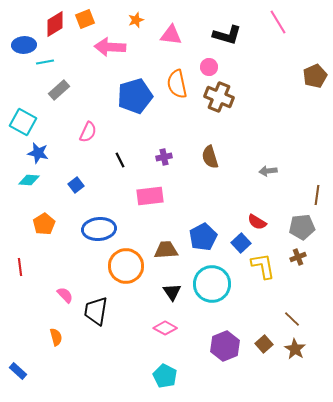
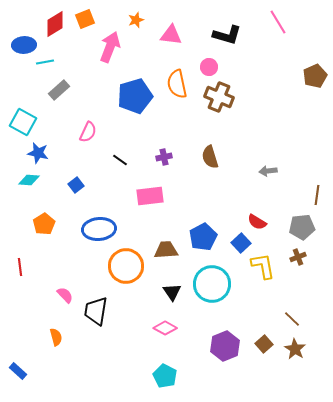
pink arrow at (110, 47): rotated 108 degrees clockwise
black line at (120, 160): rotated 28 degrees counterclockwise
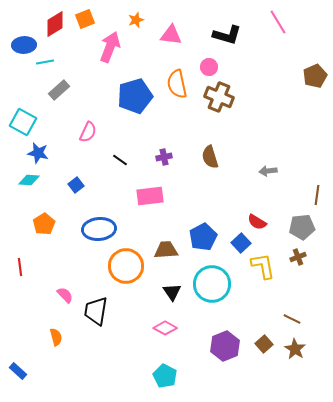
brown line at (292, 319): rotated 18 degrees counterclockwise
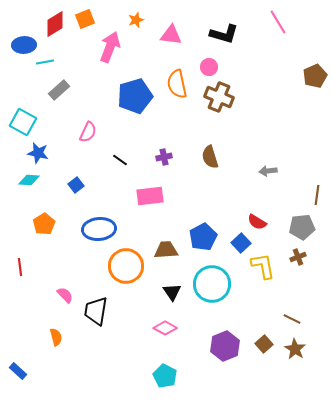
black L-shape at (227, 35): moved 3 px left, 1 px up
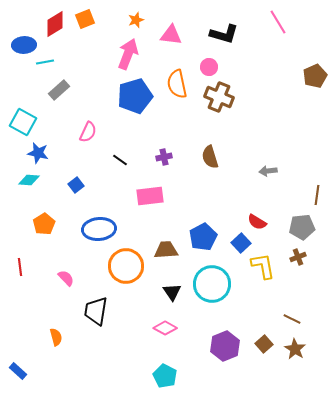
pink arrow at (110, 47): moved 18 px right, 7 px down
pink semicircle at (65, 295): moved 1 px right, 17 px up
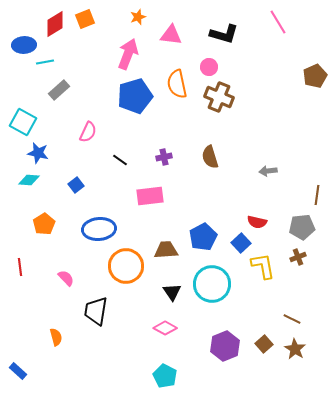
orange star at (136, 20): moved 2 px right, 3 px up
red semicircle at (257, 222): rotated 18 degrees counterclockwise
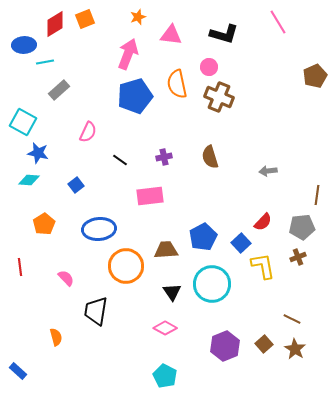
red semicircle at (257, 222): moved 6 px right; rotated 60 degrees counterclockwise
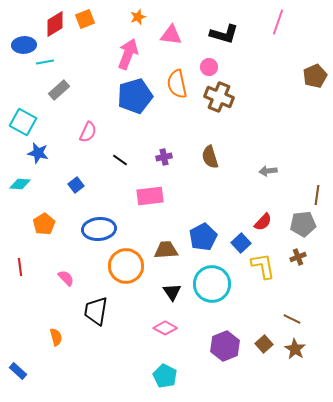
pink line at (278, 22): rotated 50 degrees clockwise
cyan diamond at (29, 180): moved 9 px left, 4 px down
gray pentagon at (302, 227): moved 1 px right, 3 px up
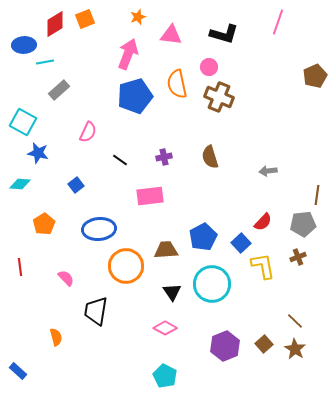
brown line at (292, 319): moved 3 px right, 2 px down; rotated 18 degrees clockwise
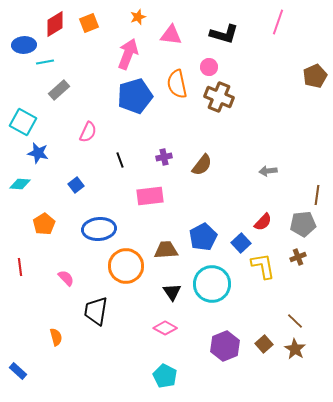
orange square at (85, 19): moved 4 px right, 4 px down
brown semicircle at (210, 157): moved 8 px left, 8 px down; rotated 125 degrees counterclockwise
black line at (120, 160): rotated 35 degrees clockwise
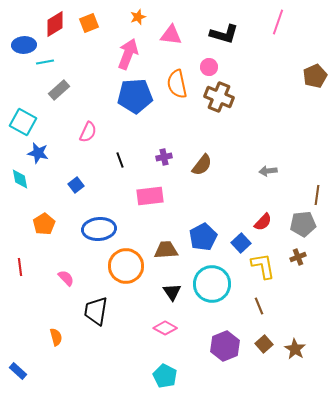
blue pentagon at (135, 96): rotated 12 degrees clockwise
cyan diamond at (20, 184): moved 5 px up; rotated 75 degrees clockwise
brown line at (295, 321): moved 36 px left, 15 px up; rotated 24 degrees clockwise
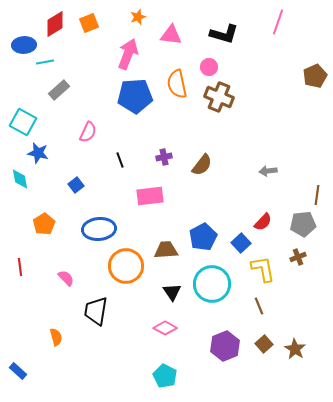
yellow L-shape at (263, 266): moved 3 px down
